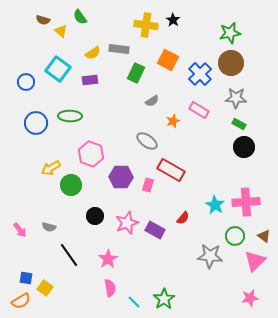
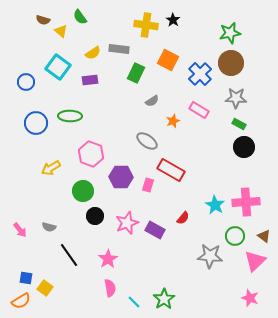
cyan square at (58, 69): moved 2 px up
green circle at (71, 185): moved 12 px right, 6 px down
pink star at (250, 298): rotated 30 degrees clockwise
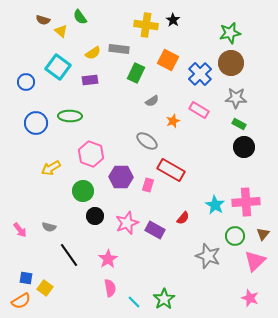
brown triangle at (264, 236): moved 1 px left, 2 px up; rotated 32 degrees clockwise
gray star at (210, 256): moved 2 px left; rotated 15 degrees clockwise
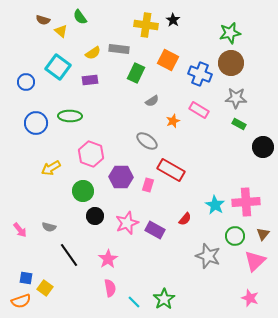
blue cross at (200, 74): rotated 25 degrees counterclockwise
black circle at (244, 147): moved 19 px right
red semicircle at (183, 218): moved 2 px right, 1 px down
orange semicircle at (21, 301): rotated 12 degrees clockwise
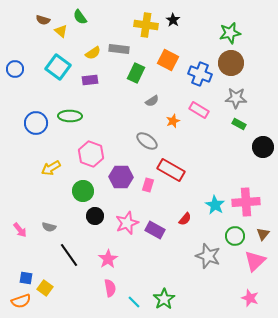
blue circle at (26, 82): moved 11 px left, 13 px up
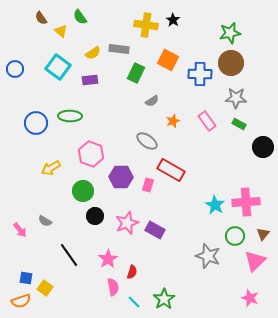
brown semicircle at (43, 20): moved 2 px left, 2 px up; rotated 40 degrees clockwise
blue cross at (200, 74): rotated 20 degrees counterclockwise
pink rectangle at (199, 110): moved 8 px right, 11 px down; rotated 24 degrees clockwise
red semicircle at (185, 219): moved 53 px left, 53 px down; rotated 24 degrees counterclockwise
gray semicircle at (49, 227): moved 4 px left, 6 px up; rotated 16 degrees clockwise
pink semicircle at (110, 288): moved 3 px right, 1 px up
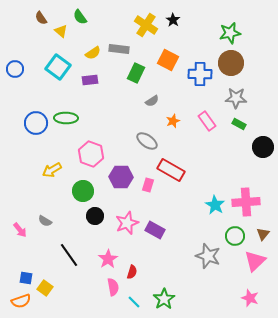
yellow cross at (146, 25): rotated 25 degrees clockwise
green ellipse at (70, 116): moved 4 px left, 2 px down
yellow arrow at (51, 168): moved 1 px right, 2 px down
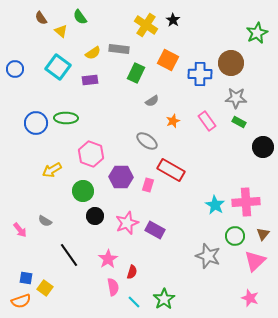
green star at (230, 33): moved 27 px right; rotated 15 degrees counterclockwise
green rectangle at (239, 124): moved 2 px up
